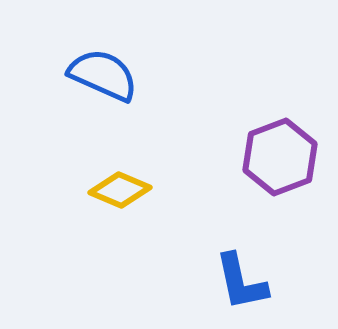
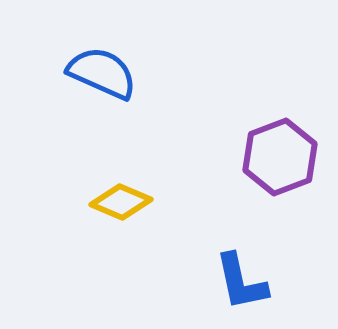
blue semicircle: moved 1 px left, 2 px up
yellow diamond: moved 1 px right, 12 px down
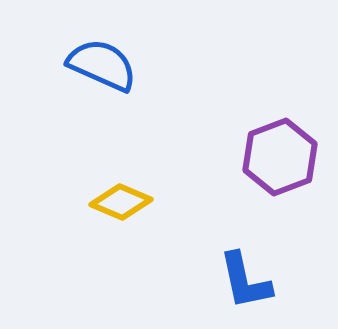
blue semicircle: moved 8 px up
blue L-shape: moved 4 px right, 1 px up
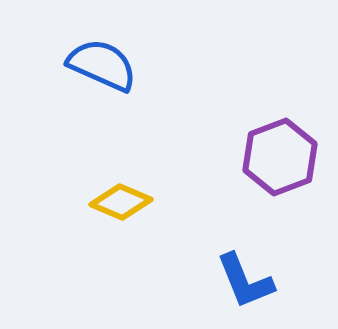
blue L-shape: rotated 10 degrees counterclockwise
